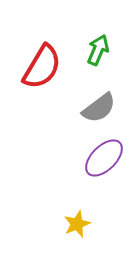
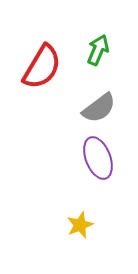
purple ellipse: moved 6 px left; rotated 66 degrees counterclockwise
yellow star: moved 3 px right, 1 px down
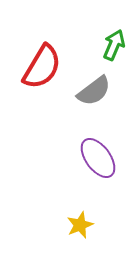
green arrow: moved 16 px right, 5 px up
gray semicircle: moved 5 px left, 17 px up
purple ellipse: rotated 15 degrees counterclockwise
